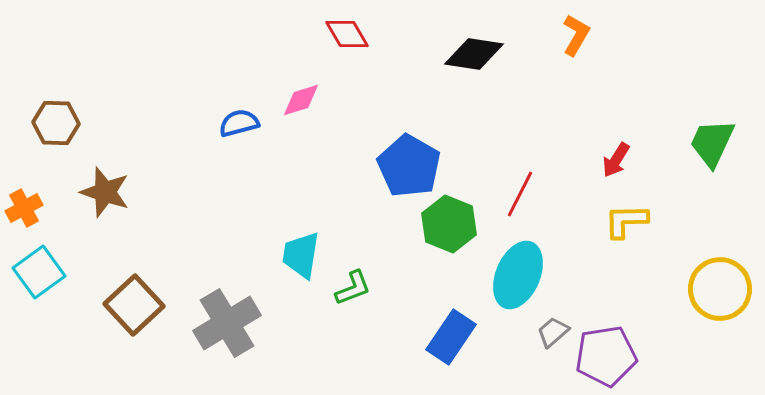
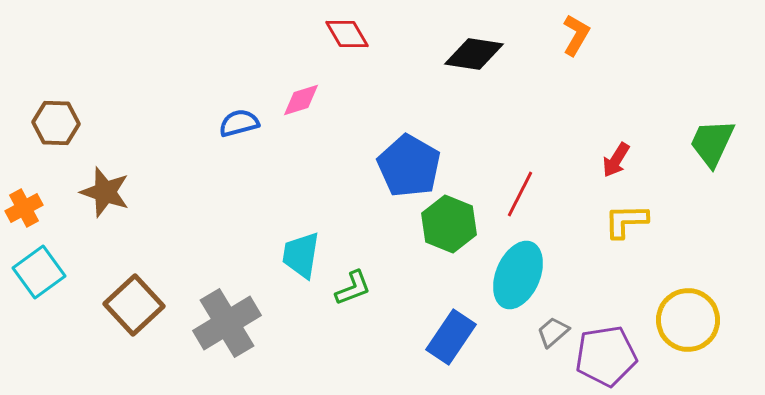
yellow circle: moved 32 px left, 31 px down
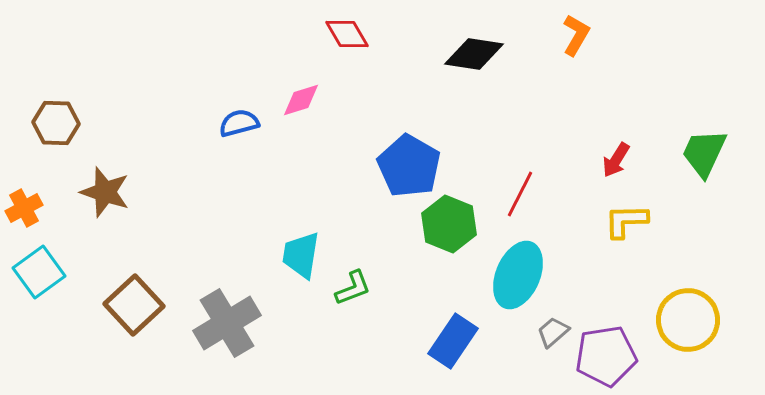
green trapezoid: moved 8 px left, 10 px down
blue rectangle: moved 2 px right, 4 px down
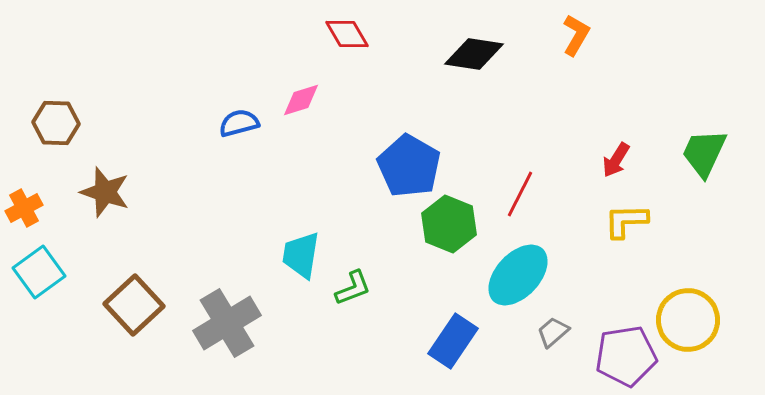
cyan ellipse: rotated 20 degrees clockwise
purple pentagon: moved 20 px right
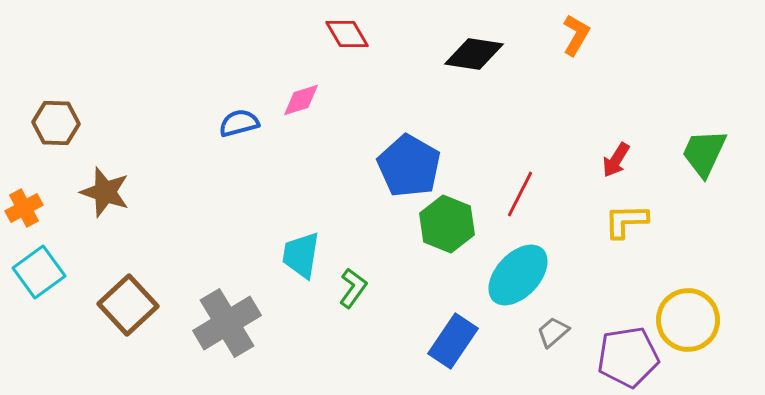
green hexagon: moved 2 px left
green L-shape: rotated 33 degrees counterclockwise
brown square: moved 6 px left
purple pentagon: moved 2 px right, 1 px down
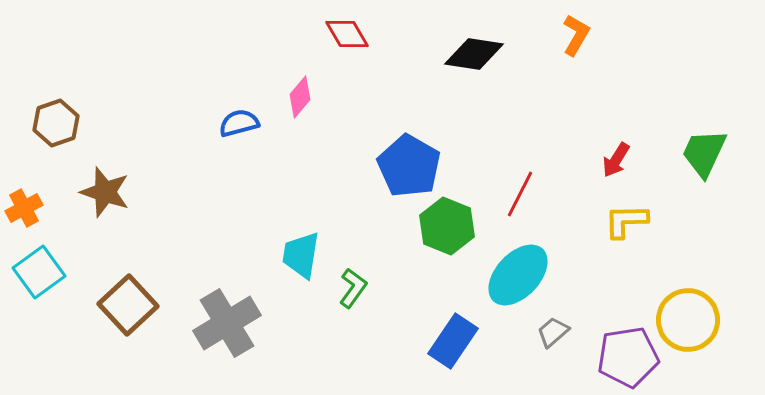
pink diamond: moved 1 px left, 3 px up; rotated 33 degrees counterclockwise
brown hexagon: rotated 21 degrees counterclockwise
green hexagon: moved 2 px down
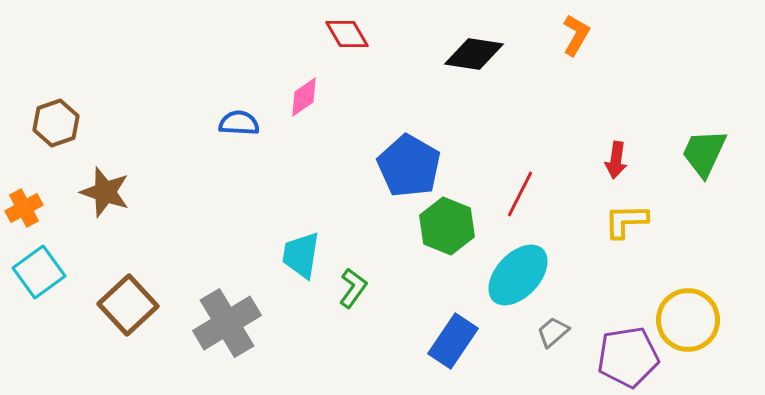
pink diamond: moved 4 px right; rotated 15 degrees clockwise
blue semicircle: rotated 18 degrees clockwise
red arrow: rotated 24 degrees counterclockwise
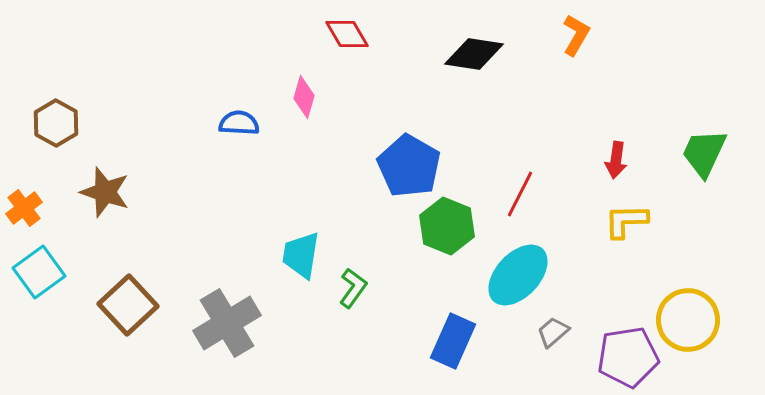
pink diamond: rotated 39 degrees counterclockwise
brown hexagon: rotated 12 degrees counterclockwise
orange cross: rotated 9 degrees counterclockwise
blue rectangle: rotated 10 degrees counterclockwise
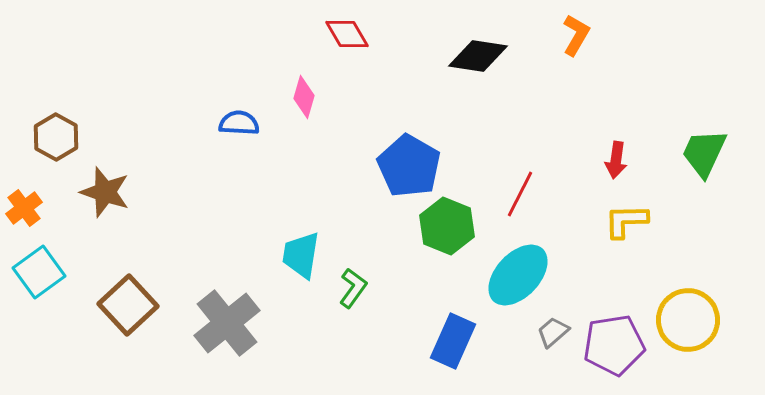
black diamond: moved 4 px right, 2 px down
brown hexagon: moved 14 px down
gray cross: rotated 8 degrees counterclockwise
purple pentagon: moved 14 px left, 12 px up
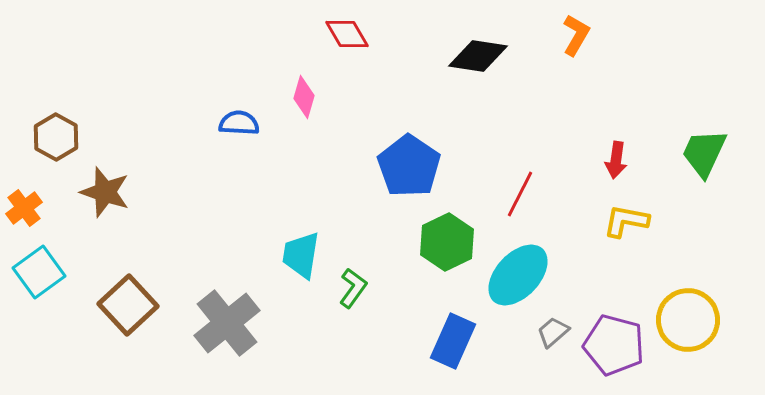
blue pentagon: rotated 4 degrees clockwise
yellow L-shape: rotated 12 degrees clockwise
green hexagon: moved 16 px down; rotated 12 degrees clockwise
purple pentagon: rotated 24 degrees clockwise
